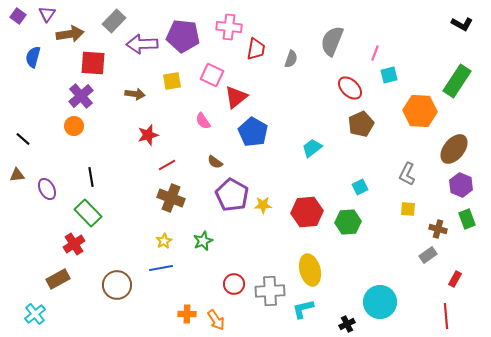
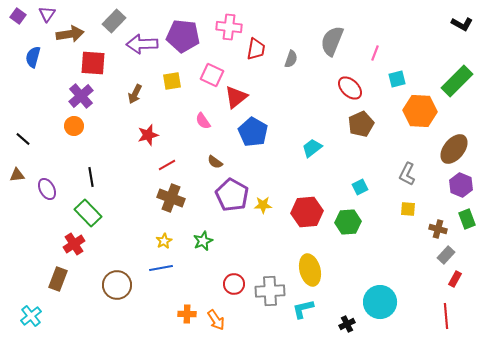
cyan square at (389, 75): moved 8 px right, 4 px down
green rectangle at (457, 81): rotated 12 degrees clockwise
brown arrow at (135, 94): rotated 108 degrees clockwise
gray rectangle at (428, 255): moved 18 px right; rotated 12 degrees counterclockwise
brown rectangle at (58, 279): rotated 40 degrees counterclockwise
cyan cross at (35, 314): moved 4 px left, 2 px down
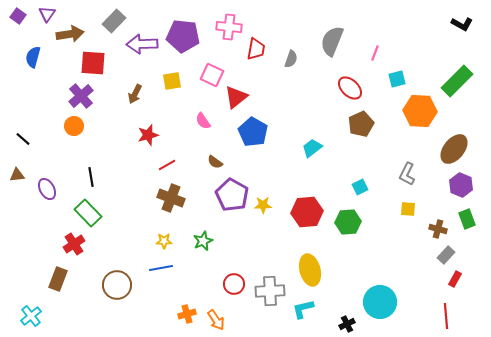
yellow star at (164, 241): rotated 28 degrees clockwise
orange cross at (187, 314): rotated 18 degrees counterclockwise
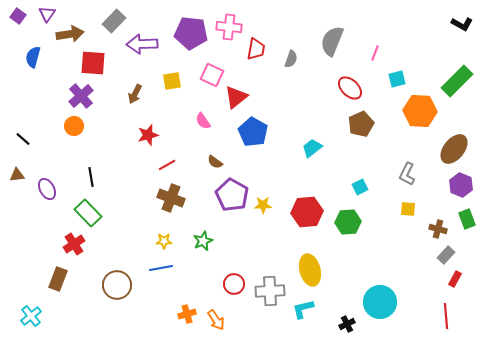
purple pentagon at (183, 36): moved 8 px right, 3 px up
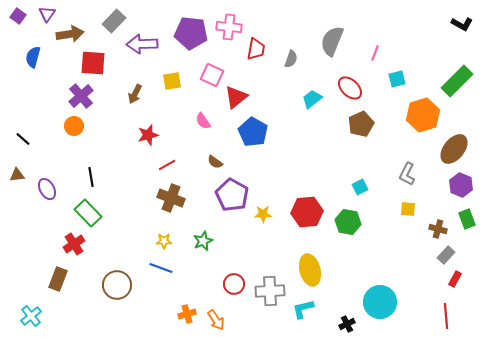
orange hexagon at (420, 111): moved 3 px right, 4 px down; rotated 20 degrees counterclockwise
cyan trapezoid at (312, 148): moved 49 px up
yellow star at (263, 205): moved 9 px down
green hexagon at (348, 222): rotated 15 degrees clockwise
blue line at (161, 268): rotated 30 degrees clockwise
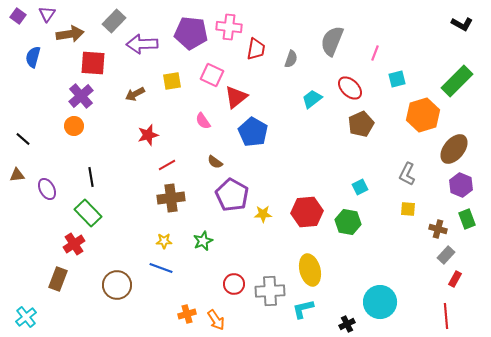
brown arrow at (135, 94): rotated 36 degrees clockwise
brown cross at (171, 198): rotated 28 degrees counterclockwise
cyan cross at (31, 316): moved 5 px left, 1 px down
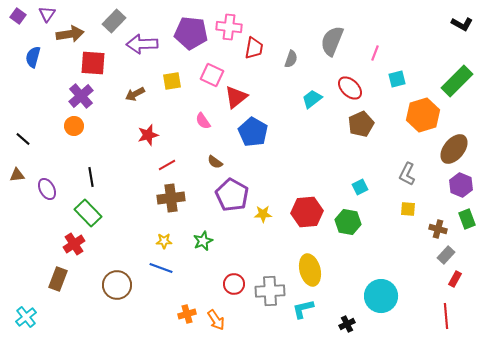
red trapezoid at (256, 49): moved 2 px left, 1 px up
cyan circle at (380, 302): moved 1 px right, 6 px up
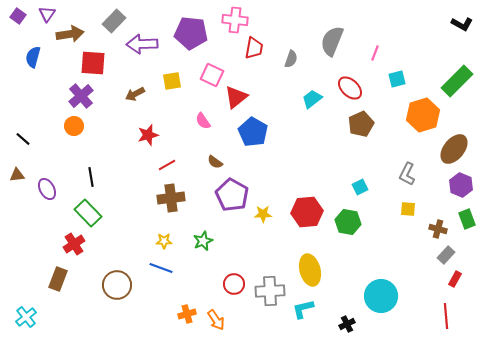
pink cross at (229, 27): moved 6 px right, 7 px up
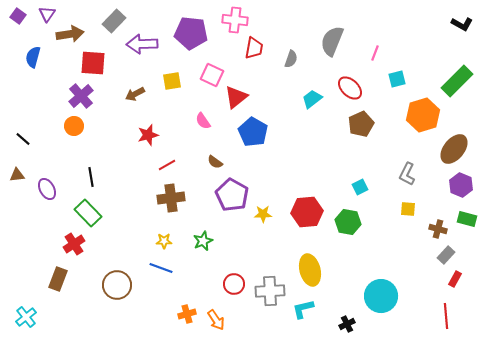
green rectangle at (467, 219): rotated 54 degrees counterclockwise
